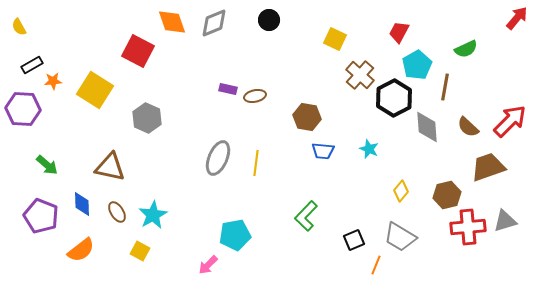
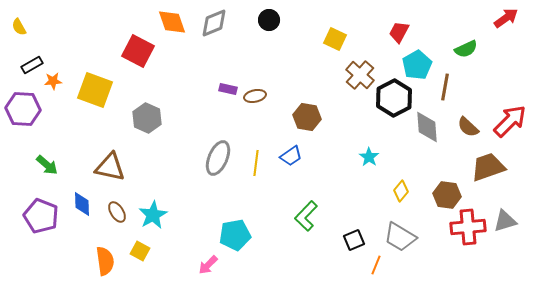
red arrow at (517, 18): moved 11 px left; rotated 15 degrees clockwise
yellow square at (95, 90): rotated 12 degrees counterclockwise
cyan star at (369, 149): moved 8 px down; rotated 12 degrees clockwise
blue trapezoid at (323, 151): moved 32 px left, 5 px down; rotated 40 degrees counterclockwise
brown hexagon at (447, 195): rotated 20 degrees clockwise
orange semicircle at (81, 250): moved 24 px right, 11 px down; rotated 60 degrees counterclockwise
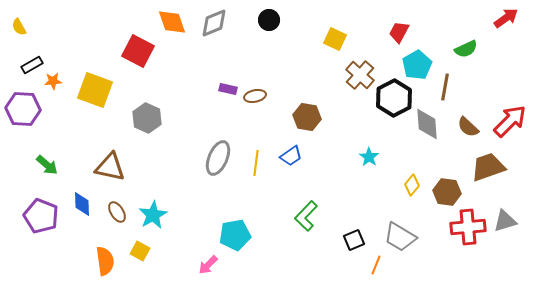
gray diamond at (427, 127): moved 3 px up
yellow diamond at (401, 191): moved 11 px right, 6 px up
brown hexagon at (447, 195): moved 3 px up
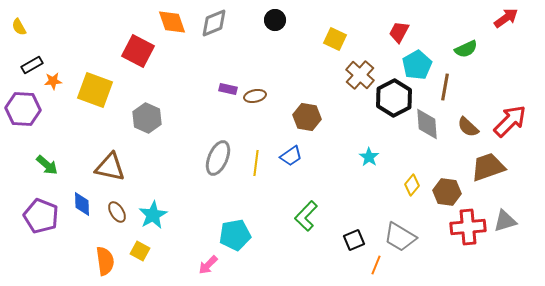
black circle at (269, 20): moved 6 px right
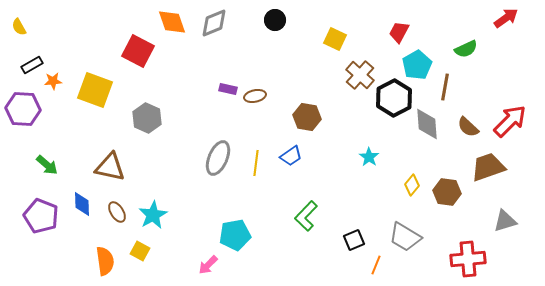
red cross at (468, 227): moved 32 px down
gray trapezoid at (400, 237): moved 5 px right
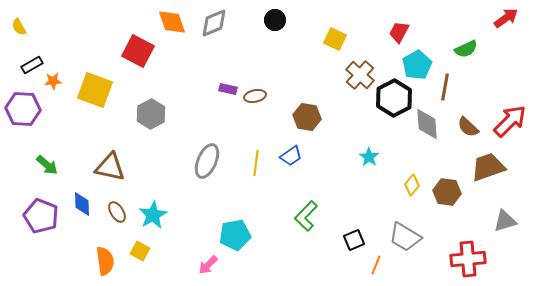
gray hexagon at (147, 118): moved 4 px right, 4 px up; rotated 8 degrees clockwise
gray ellipse at (218, 158): moved 11 px left, 3 px down
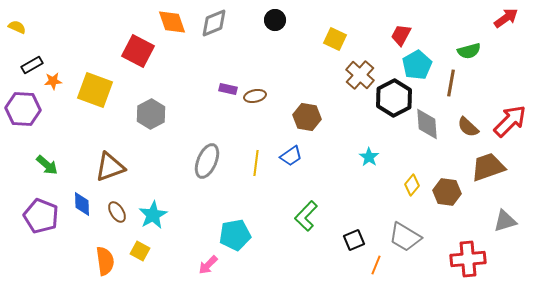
yellow semicircle at (19, 27): moved 2 px left; rotated 144 degrees clockwise
red trapezoid at (399, 32): moved 2 px right, 3 px down
green semicircle at (466, 49): moved 3 px right, 2 px down; rotated 10 degrees clockwise
brown line at (445, 87): moved 6 px right, 4 px up
brown triangle at (110, 167): rotated 32 degrees counterclockwise
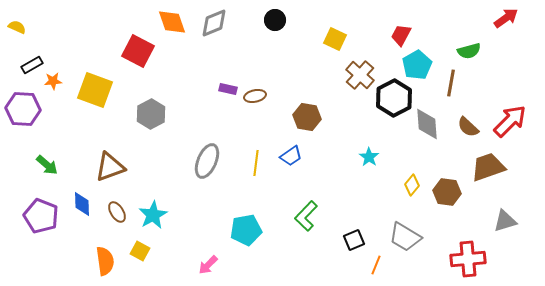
cyan pentagon at (235, 235): moved 11 px right, 5 px up
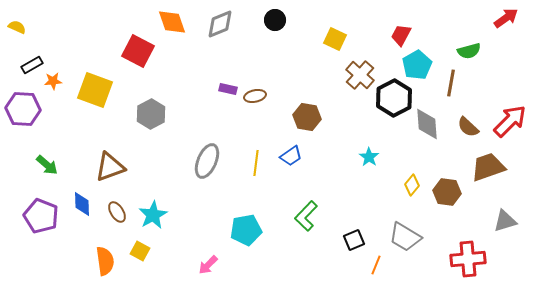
gray diamond at (214, 23): moved 6 px right, 1 px down
